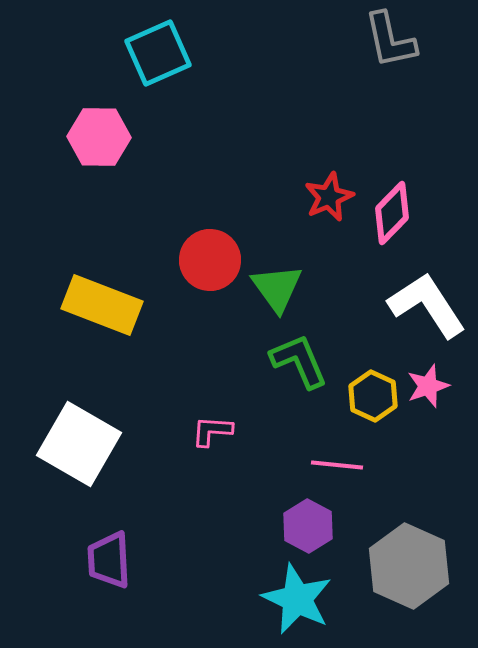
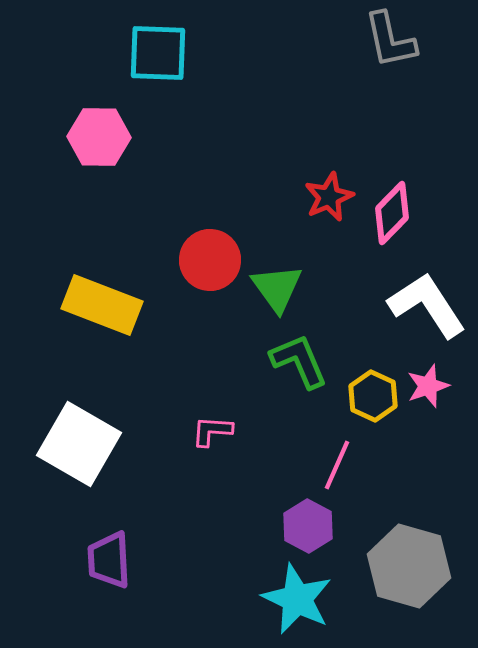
cyan square: rotated 26 degrees clockwise
pink line: rotated 72 degrees counterclockwise
gray hexagon: rotated 8 degrees counterclockwise
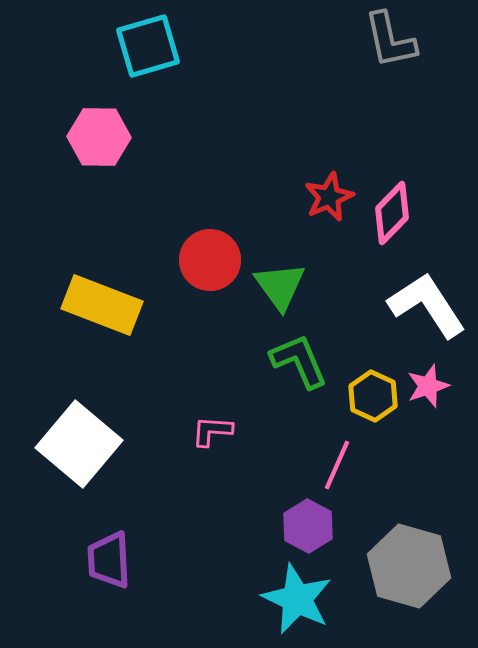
cyan square: moved 10 px left, 7 px up; rotated 18 degrees counterclockwise
green triangle: moved 3 px right, 2 px up
white square: rotated 10 degrees clockwise
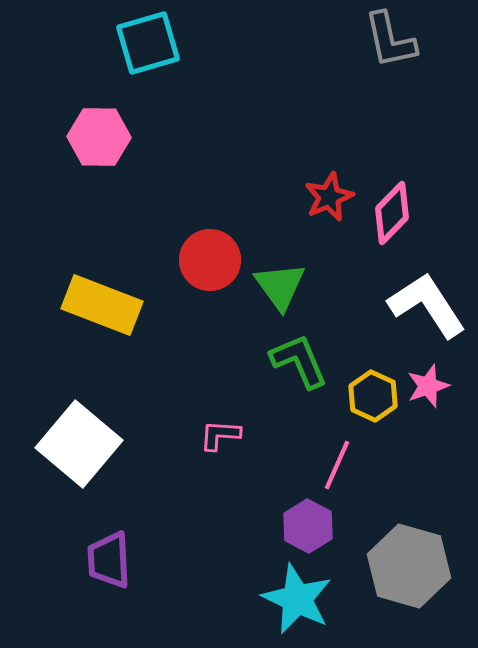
cyan square: moved 3 px up
pink L-shape: moved 8 px right, 4 px down
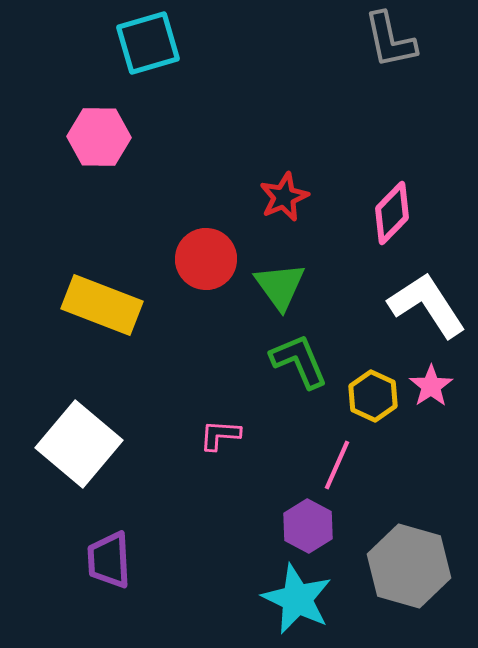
red star: moved 45 px left
red circle: moved 4 px left, 1 px up
pink star: moved 3 px right; rotated 15 degrees counterclockwise
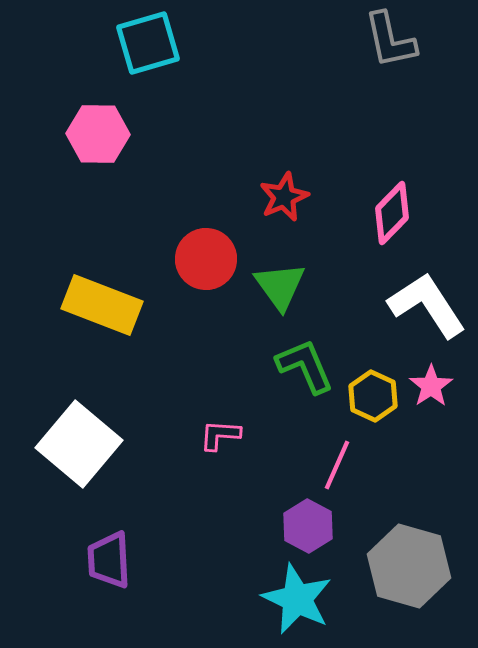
pink hexagon: moved 1 px left, 3 px up
green L-shape: moved 6 px right, 5 px down
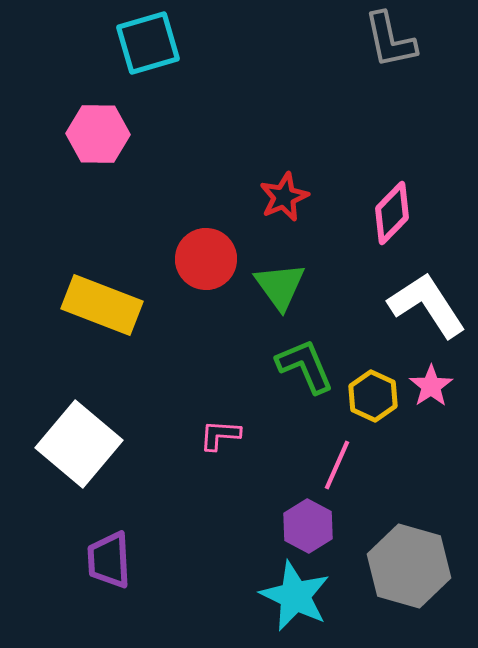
cyan star: moved 2 px left, 3 px up
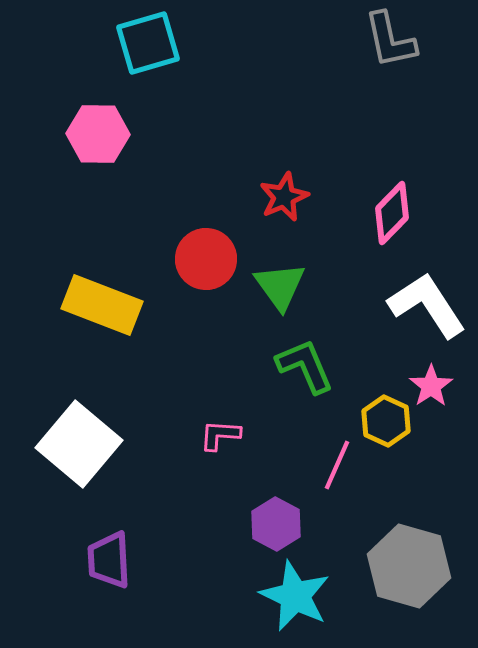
yellow hexagon: moved 13 px right, 25 px down
purple hexagon: moved 32 px left, 2 px up
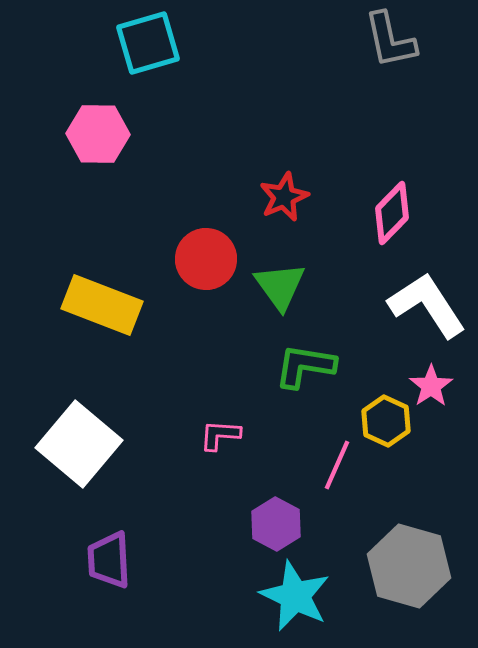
green L-shape: rotated 58 degrees counterclockwise
